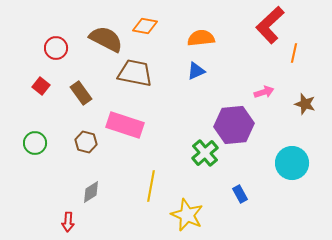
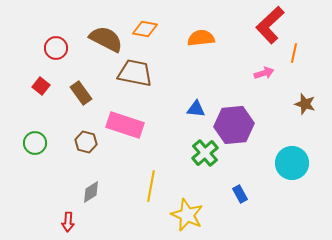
orange diamond: moved 3 px down
blue triangle: moved 38 px down; rotated 30 degrees clockwise
pink arrow: moved 19 px up
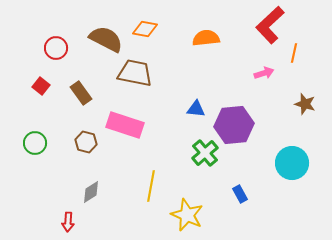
orange semicircle: moved 5 px right
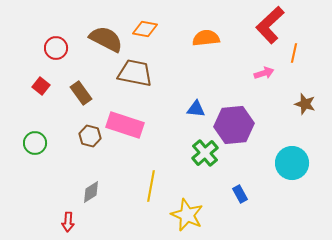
brown hexagon: moved 4 px right, 6 px up
